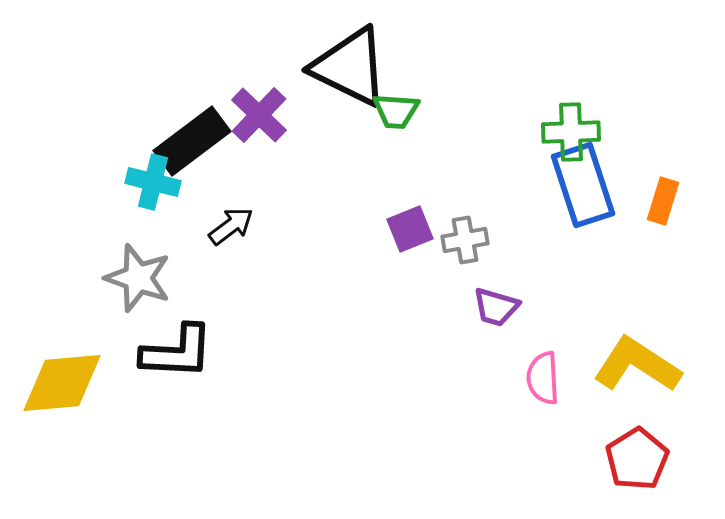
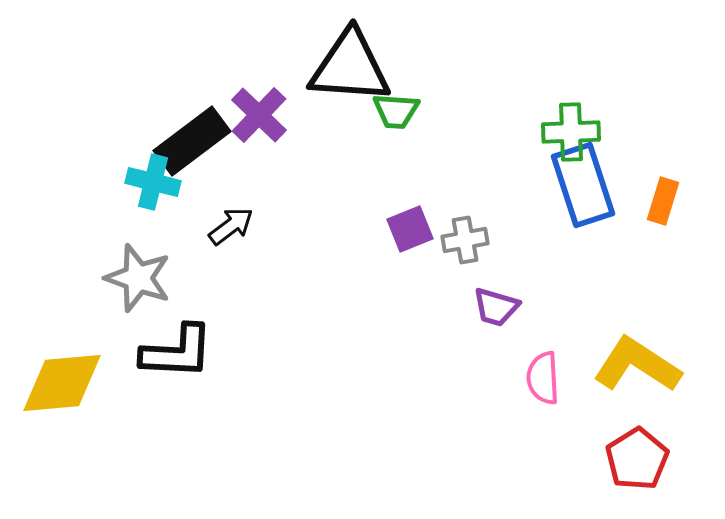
black triangle: rotated 22 degrees counterclockwise
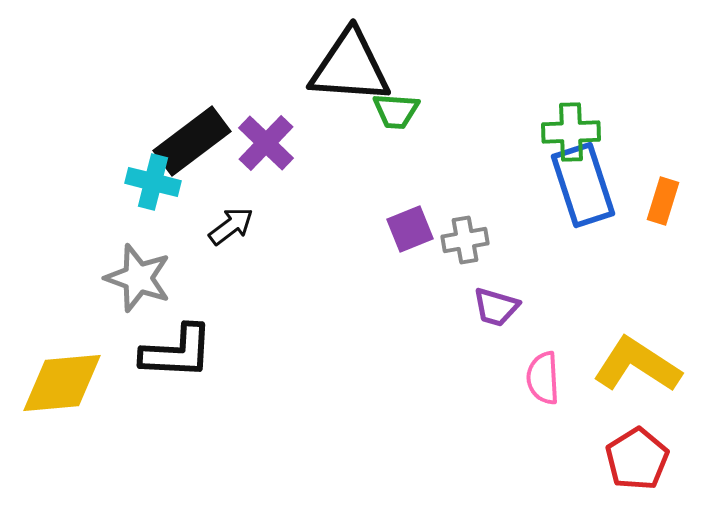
purple cross: moved 7 px right, 28 px down
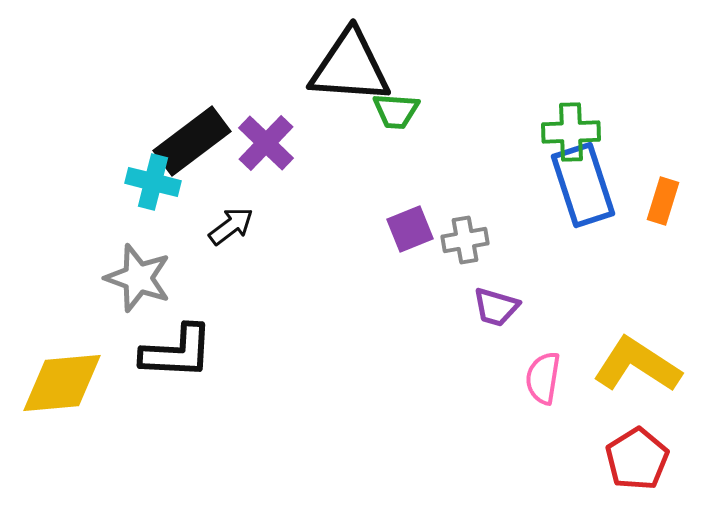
pink semicircle: rotated 12 degrees clockwise
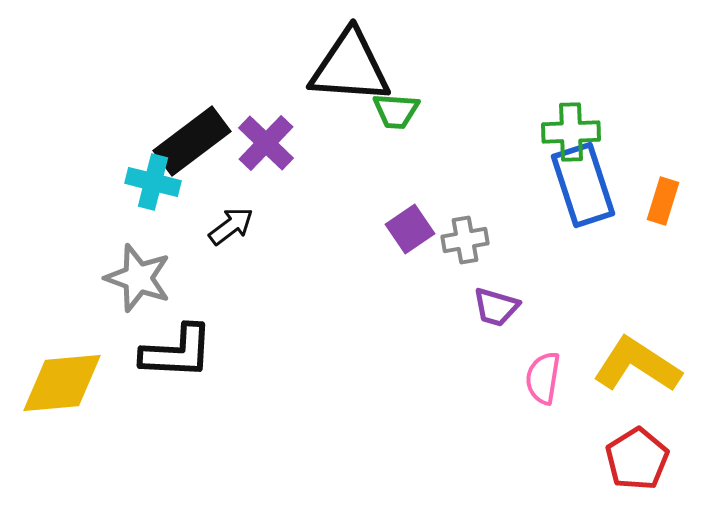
purple square: rotated 12 degrees counterclockwise
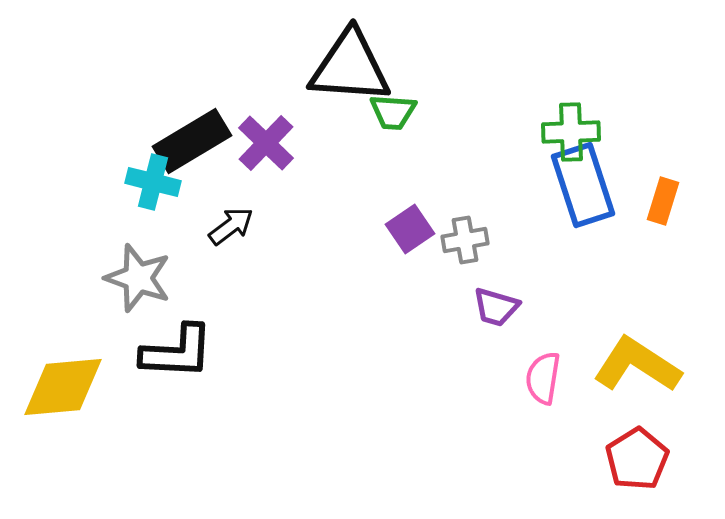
green trapezoid: moved 3 px left, 1 px down
black rectangle: rotated 6 degrees clockwise
yellow diamond: moved 1 px right, 4 px down
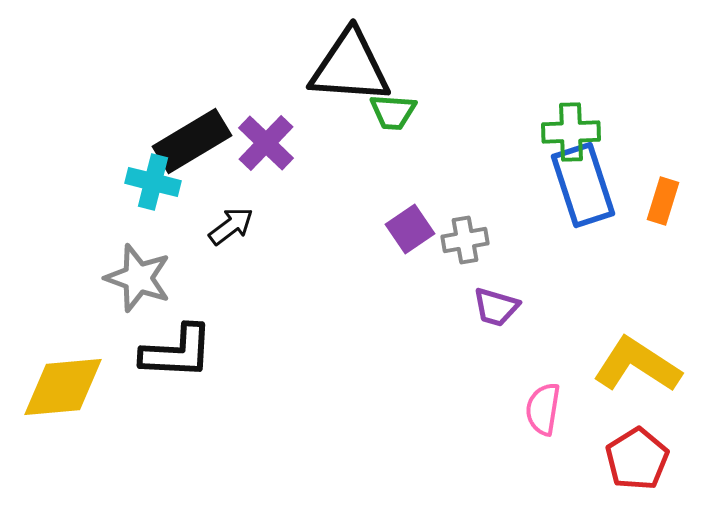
pink semicircle: moved 31 px down
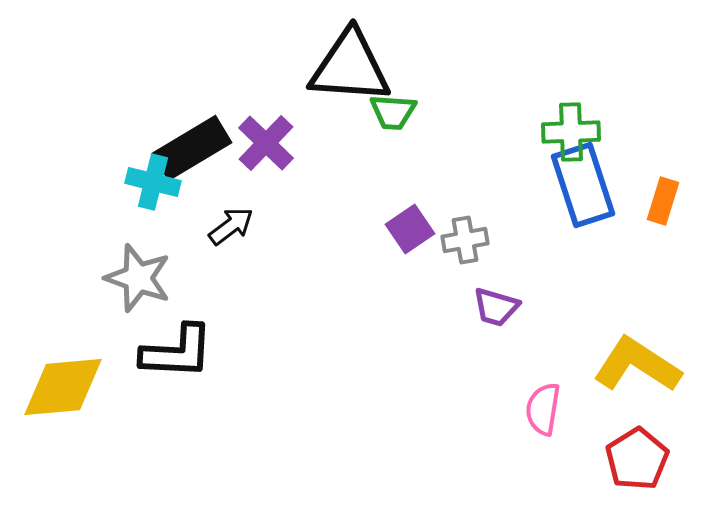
black rectangle: moved 7 px down
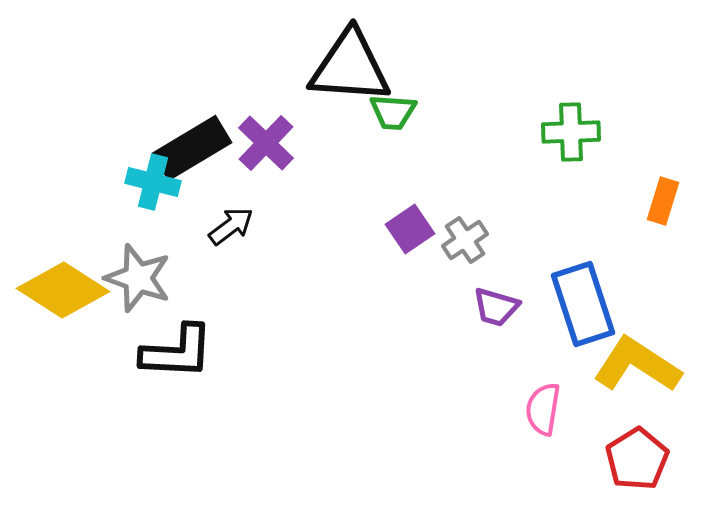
blue rectangle: moved 119 px down
gray cross: rotated 24 degrees counterclockwise
yellow diamond: moved 97 px up; rotated 38 degrees clockwise
